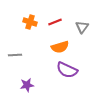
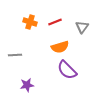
purple semicircle: rotated 20 degrees clockwise
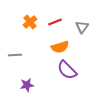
orange cross: rotated 32 degrees clockwise
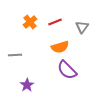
purple star: rotated 24 degrees counterclockwise
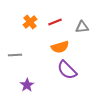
gray triangle: rotated 48 degrees clockwise
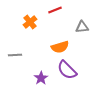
red line: moved 12 px up
purple star: moved 14 px right, 7 px up
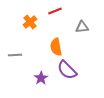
red line: moved 1 px down
orange semicircle: moved 4 px left; rotated 96 degrees clockwise
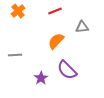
orange cross: moved 12 px left, 11 px up
orange semicircle: moved 6 px up; rotated 54 degrees clockwise
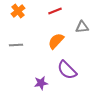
gray line: moved 1 px right, 10 px up
purple star: moved 5 px down; rotated 24 degrees clockwise
